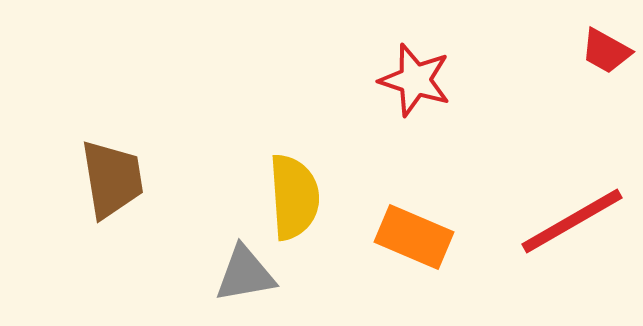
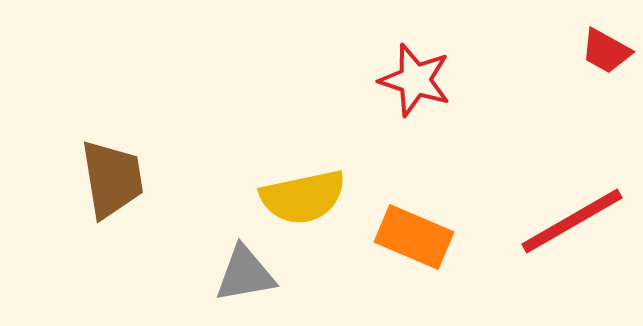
yellow semicircle: moved 9 px right; rotated 82 degrees clockwise
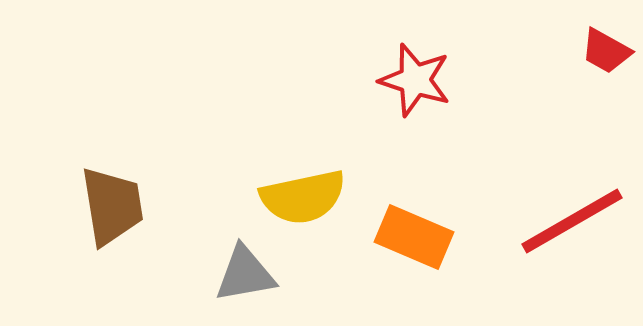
brown trapezoid: moved 27 px down
